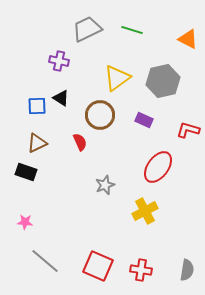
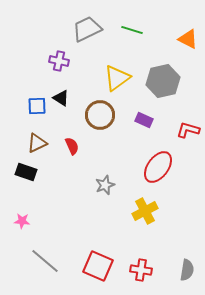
red semicircle: moved 8 px left, 4 px down
pink star: moved 3 px left, 1 px up
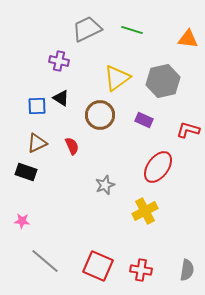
orange triangle: rotated 20 degrees counterclockwise
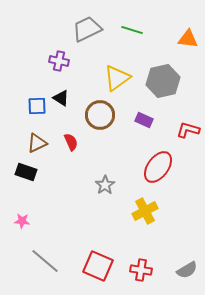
red semicircle: moved 1 px left, 4 px up
gray star: rotated 12 degrees counterclockwise
gray semicircle: rotated 50 degrees clockwise
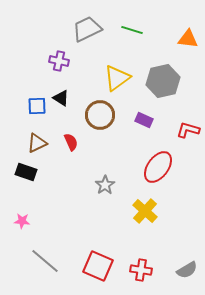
yellow cross: rotated 20 degrees counterclockwise
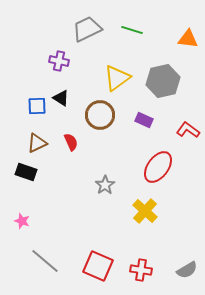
red L-shape: rotated 20 degrees clockwise
pink star: rotated 14 degrees clockwise
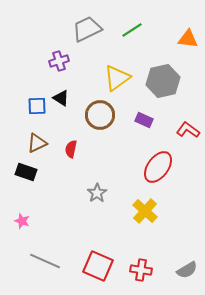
green line: rotated 50 degrees counterclockwise
purple cross: rotated 30 degrees counterclockwise
red semicircle: moved 7 px down; rotated 144 degrees counterclockwise
gray star: moved 8 px left, 8 px down
gray line: rotated 16 degrees counterclockwise
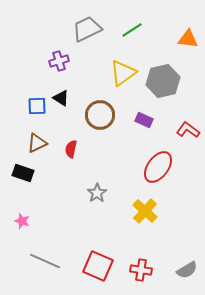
yellow triangle: moved 6 px right, 5 px up
black rectangle: moved 3 px left, 1 px down
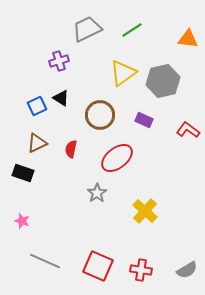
blue square: rotated 24 degrees counterclockwise
red ellipse: moved 41 px left, 9 px up; rotated 16 degrees clockwise
